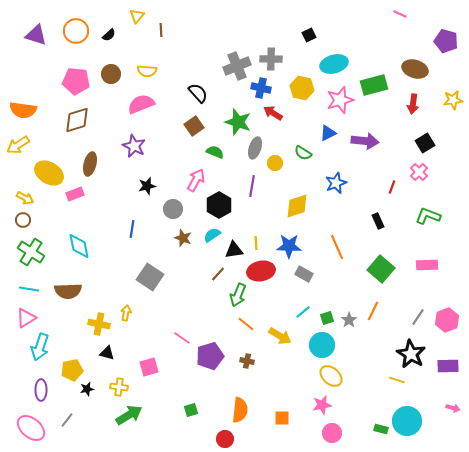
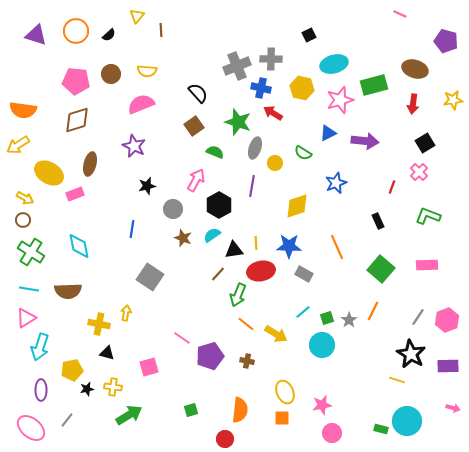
yellow arrow at (280, 336): moved 4 px left, 2 px up
yellow ellipse at (331, 376): moved 46 px left, 16 px down; rotated 25 degrees clockwise
yellow cross at (119, 387): moved 6 px left
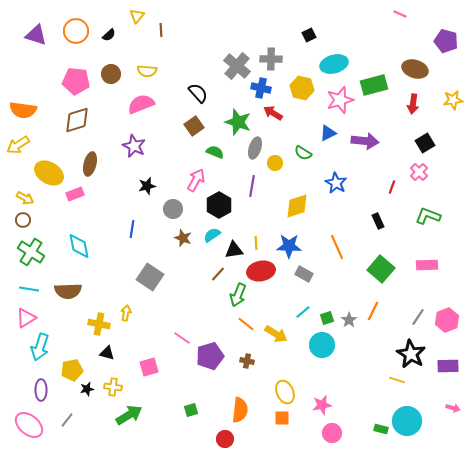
gray cross at (237, 66): rotated 28 degrees counterclockwise
blue star at (336, 183): rotated 20 degrees counterclockwise
pink ellipse at (31, 428): moved 2 px left, 3 px up
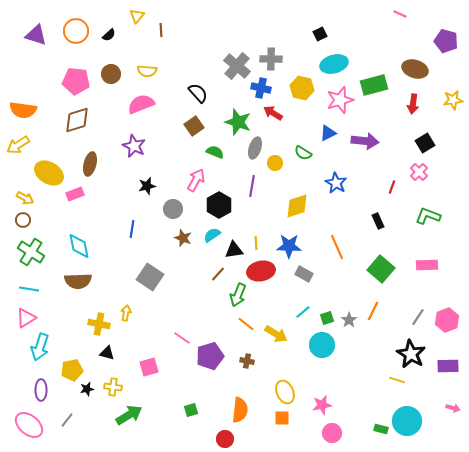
black square at (309, 35): moved 11 px right, 1 px up
brown semicircle at (68, 291): moved 10 px right, 10 px up
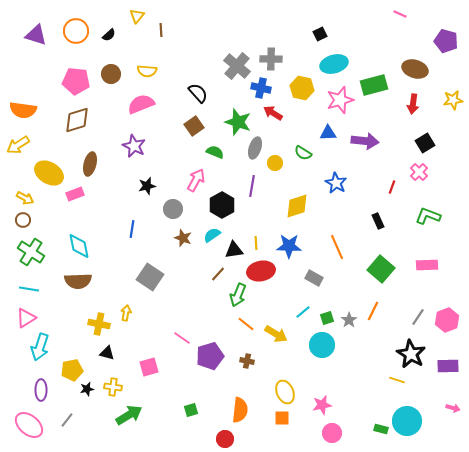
blue triangle at (328, 133): rotated 24 degrees clockwise
black hexagon at (219, 205): moved 3 px right
gray rectangle at (304, 274): moved 10 px right, 4 px down
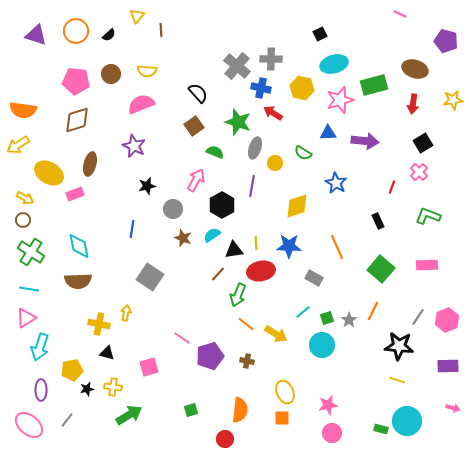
black square at (425, 143): moved 2 px left
black star at (411, 354): moved 12 px left, 8 px up; rotated 24 degrees counterclockwise
pink star at (322, 405): moved 6 px right
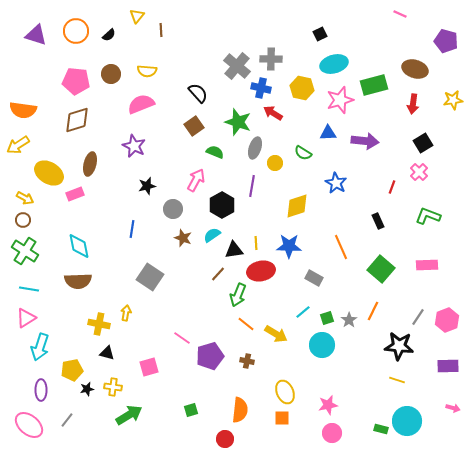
orange line at (337, 247): moved 4 px right
green cross at (31, 252): moved 6 px left, 1 px up
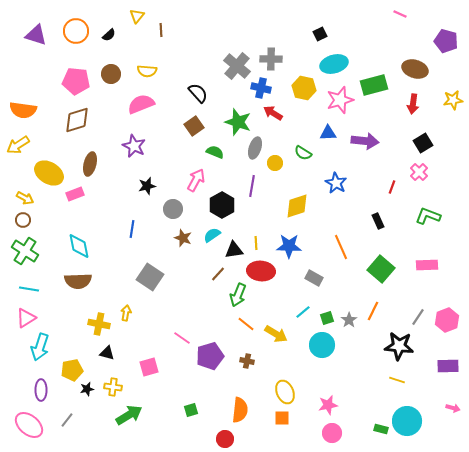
yellow hexagon at (302, 88): moved 2 px right
red ellipse at (261, 271): rotated 16 degrees clockwise
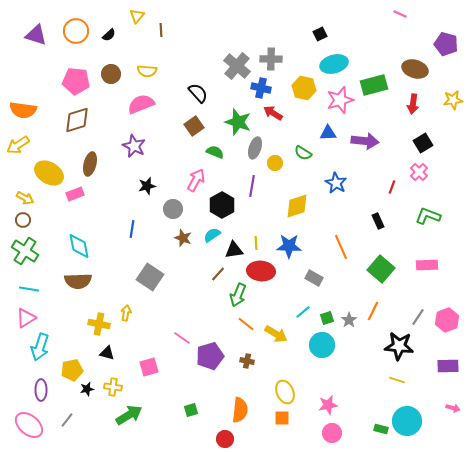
purple pentagon at (446, 41): moved 3 px down
